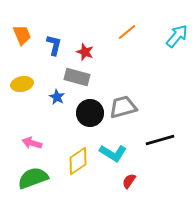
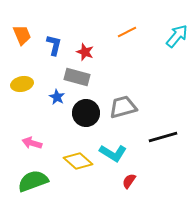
orange line: rotated 12 degrees clockwise
black circle: moved 4 px left
black line: moved 3 px right, 3 px up
yellow diamond: rotated 76 degrees clockwise
green semicircle: moved 3 px down
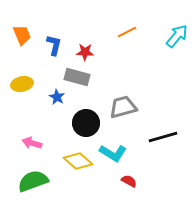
red star: rotated 18 degrees counterclockwise
black circle: moved 10 px down
red semicircle: rotated 84 degrees clockwise
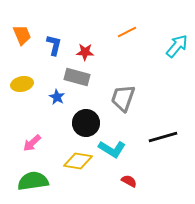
cyan arrow: moved 10 px down
gray trapezoid: moved 9 px up; rotated 56 degrees counterclockwise
pink arrow: rotated 60 degrees counterclockwise
cyan L-shape: moved 1 px left, 4 px up
yellow diamond: rotated 32 degrees counterclockwise
green semicircle: rotated 12 degrees clockwise
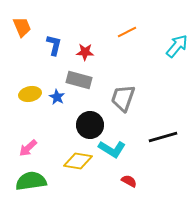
orange trapezoid: moved 8 px up
gray rectangle: moved 2 px right, 3 px down
yellow ellipse: moved 8 px right, 10 px down
black circle: moved 4 px right, 2 px down
pink arrow: moved 4 px left, 5 px down
green semicircle: moved 2 px left
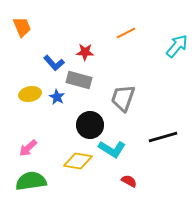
orange line: moved 1 px left, 1 px down
blue L-shape: moved 18 px down; rotated 125 degrees clockwise
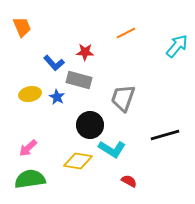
black line: moved 2 px right, 2 px up
green semicircle: moved 1 px left, 2 px up
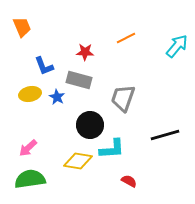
orange line: moved 5 px down
blue L-shape: moved 10 px left, 3 px down; rotated 20 degrees clockwise
cyan L-shape: rotated 36 degrees counterclockwise
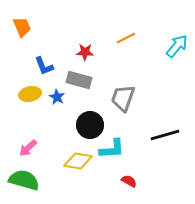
green semicircle: moved 6 px left, 1 px down; rotated 24 degrees clockwise
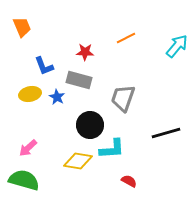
black line: moved 1 px right, 2 px up
